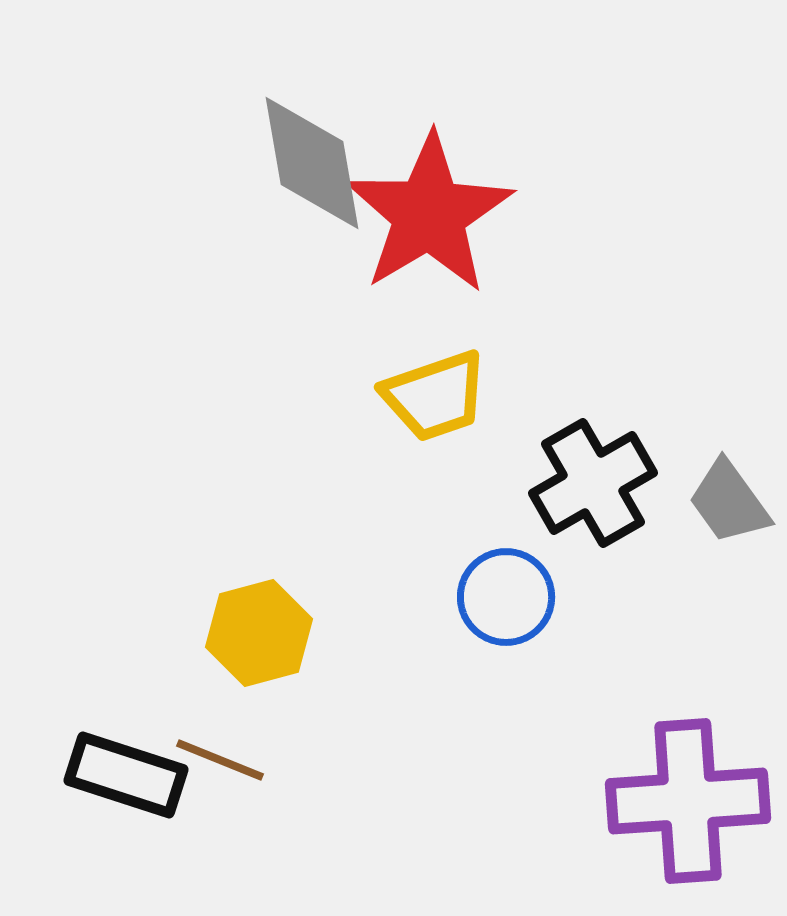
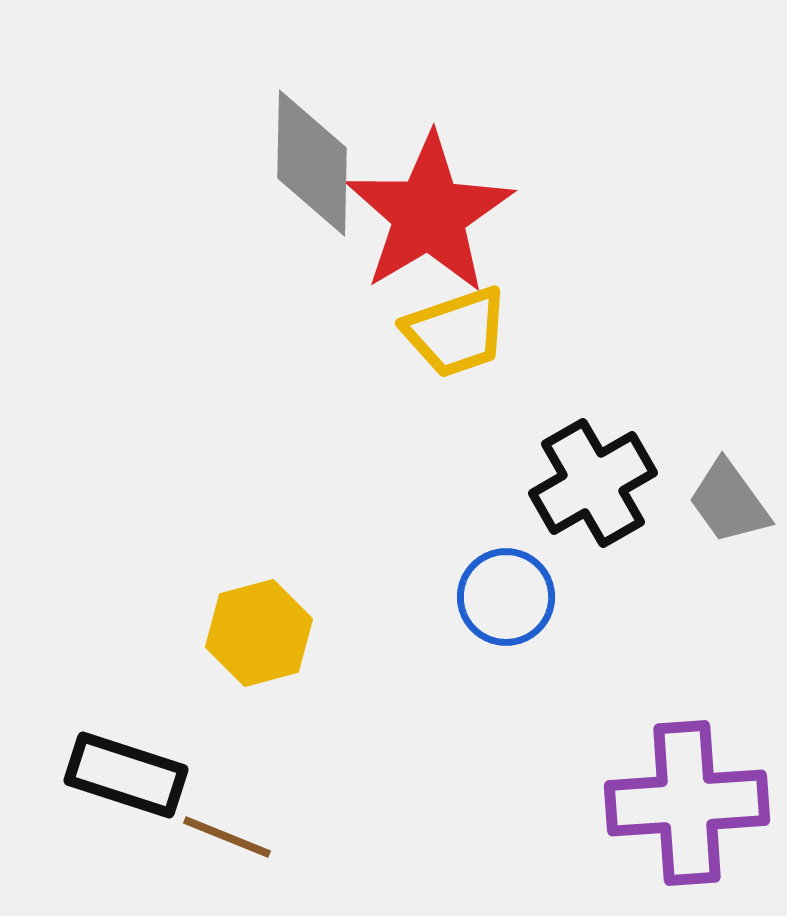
gray diamond: rotated 11 degrees clockwise
yellow trapezoid: moved 21 px right, 64 px up
brown line: moved 7 px right, 77 px down
purple cross: moved 1 px left, 2 px down
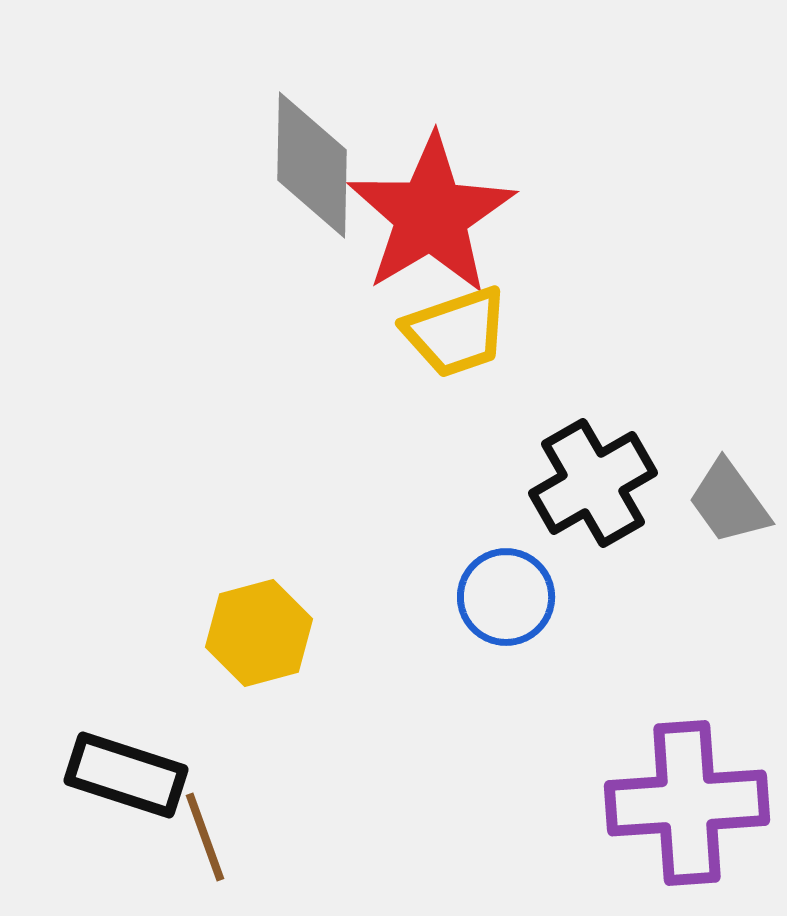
gray diamond: moved 2 px down
red star: moved 2 px right, 1 px down
brown line: moved 22 px left; rotated 48 degrees clockwise
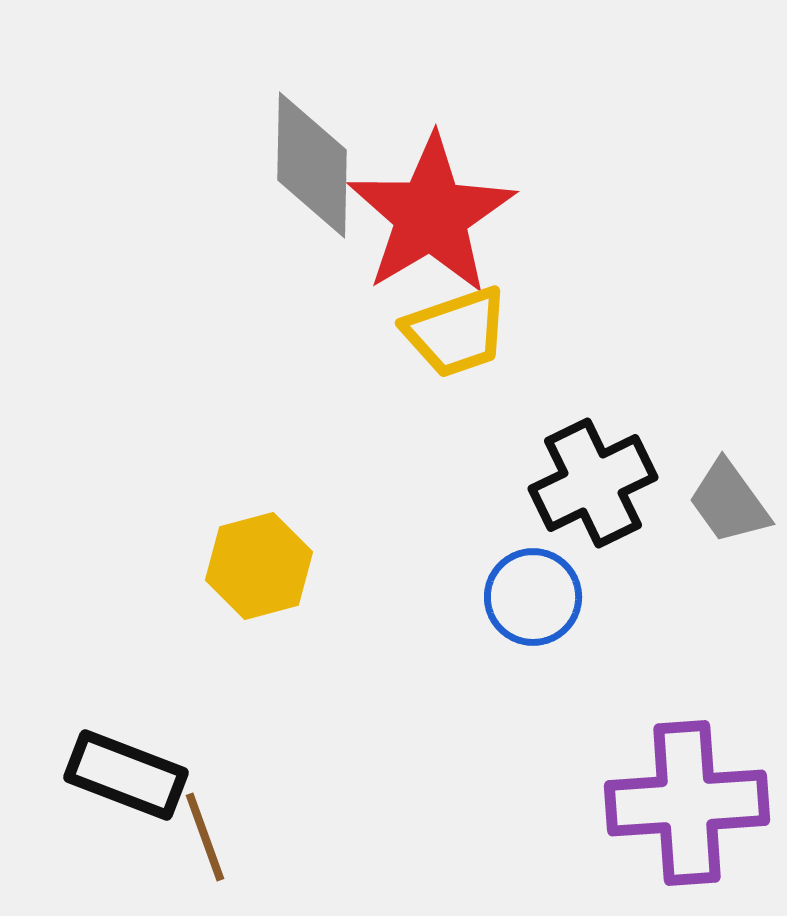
black cross: rotated 4 degrees clockwise
blue circle: moved 27 px right
yellow hexagon: moved 67 px up
black rectangle: rotated 3 degrees clockwise
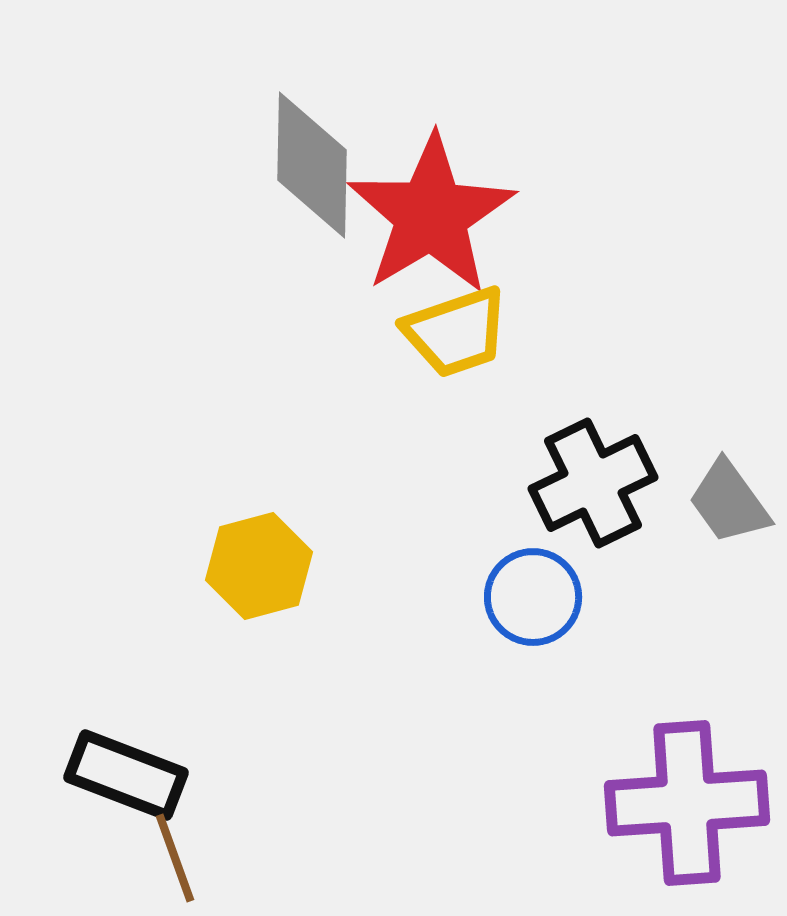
brown line: moved 30 px left, 21 px down
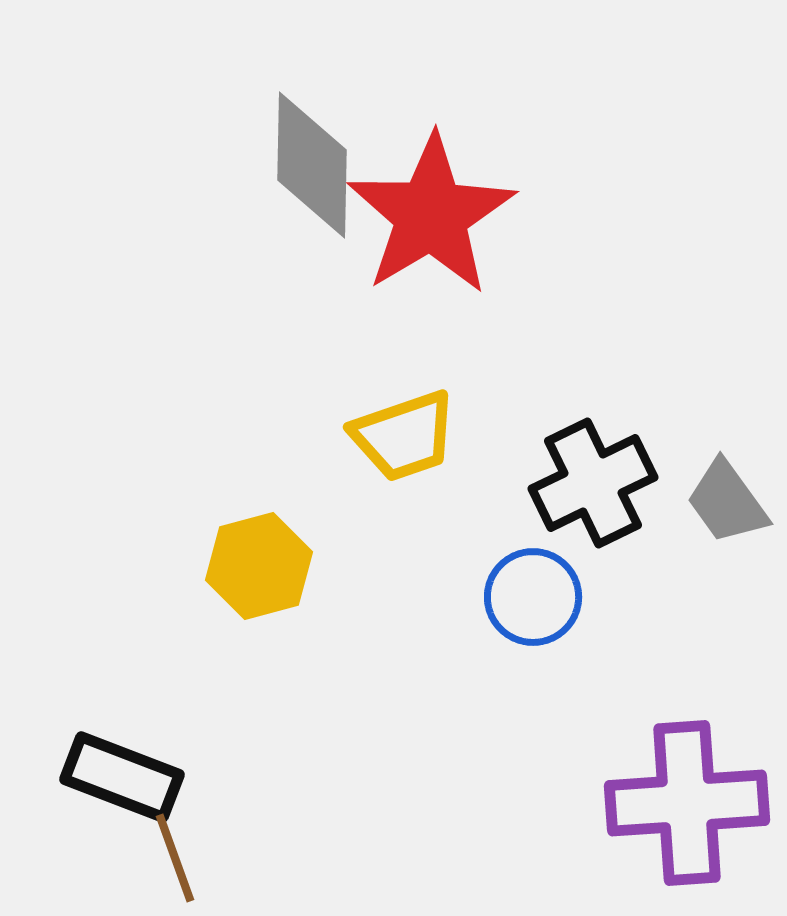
yellow trapezoid: moved 52 px left, 104 px down
gray trapezoid: moved 2 px left
black rectangle: moved 4 px left, 2 px down
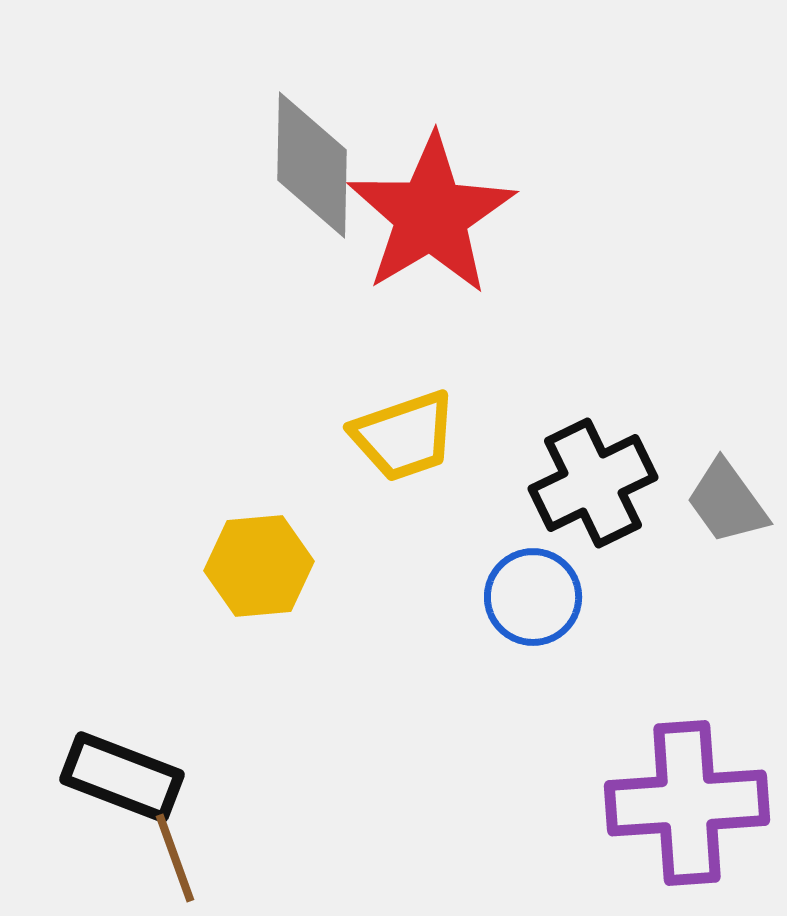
yellow hexagon: rotated 10 degrees clockwise
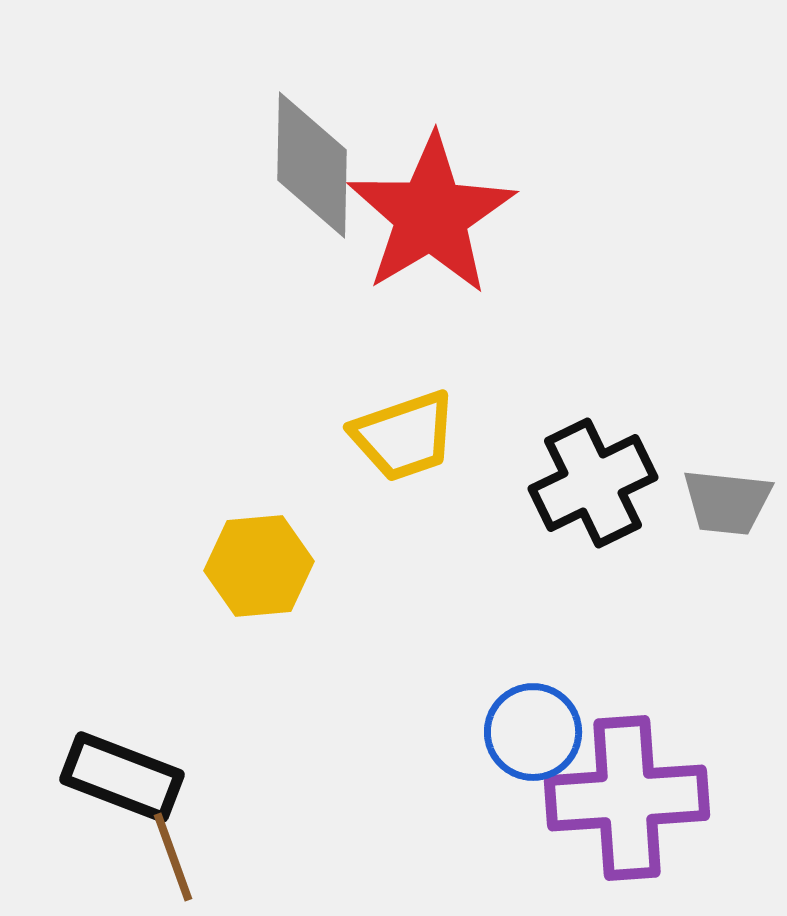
gray trapezoid: rotated 48 degrees counterclockwise
blue circle: moved 135 px down
purple cross: moved 60 px left, 5 px up
brown line: moved 2 px left, 1 px up
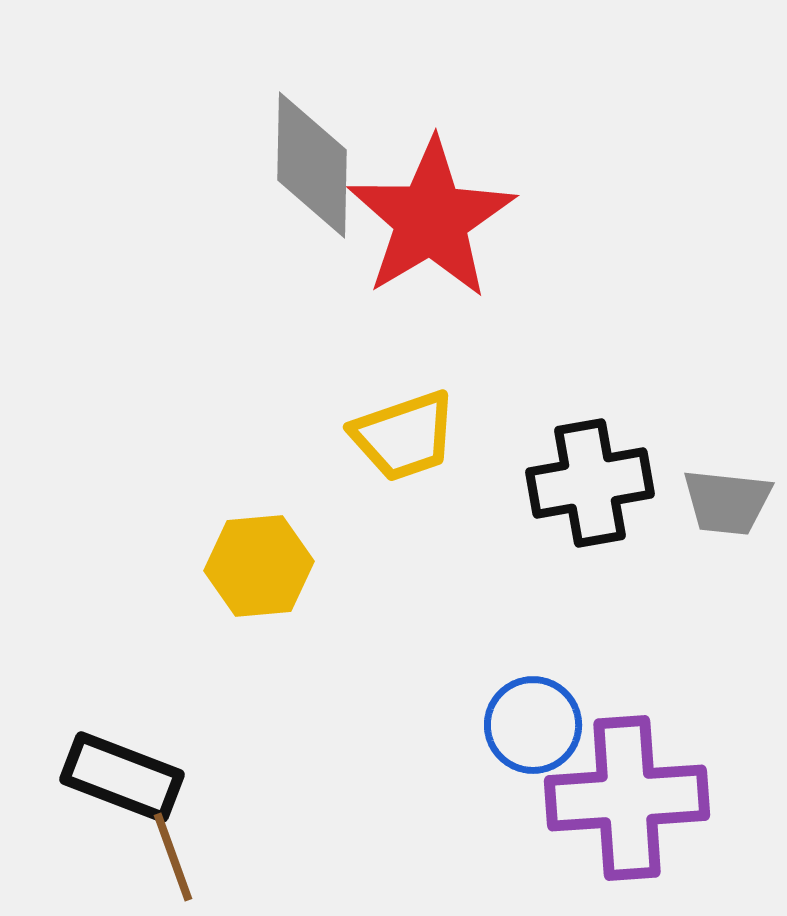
red star: moved 4 px down
black cross: moved 3 px left; rotated 16 degrees clockwise
blue circle: moved 7 px up
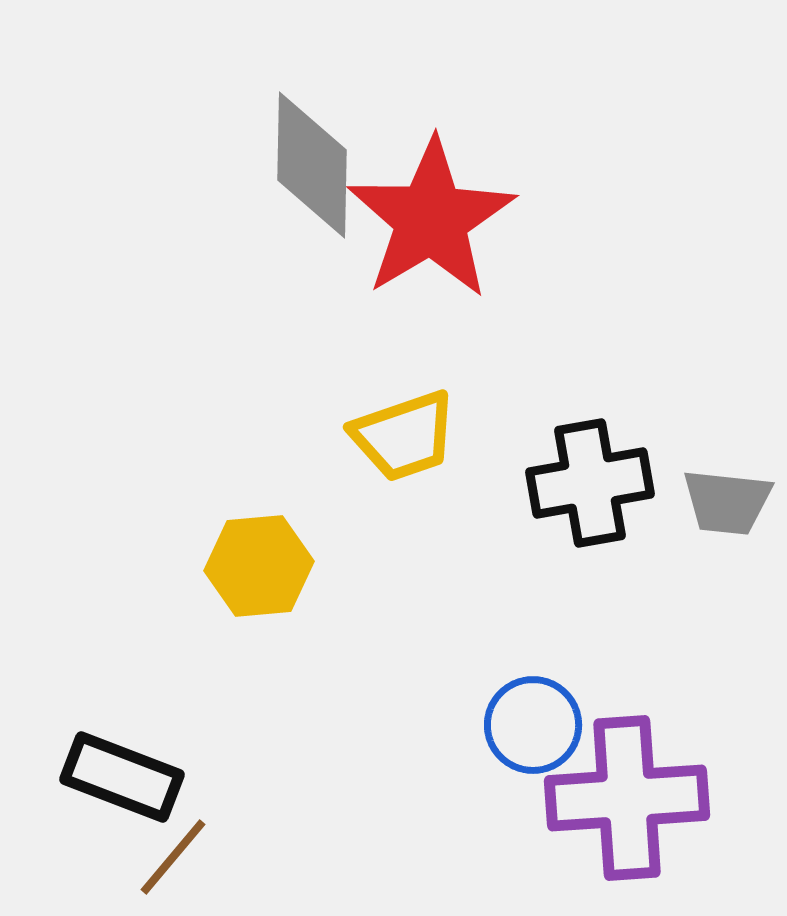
brown line: rotated 60 degrees clockwise
